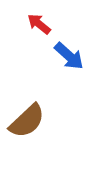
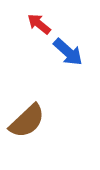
blue arrow: moved 1 px left, 4 px up
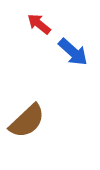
blue arrow: moved 5 px right
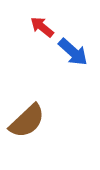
red arrow: moved 3 px right, 3 px down
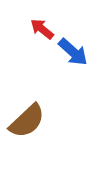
red arrow: moved 2 px down
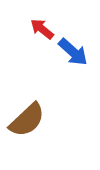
brown semicircle: moved 1 px up
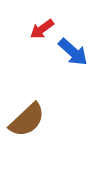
red arrow: rotated 75 degrees counterclockwise
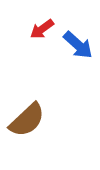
blue arrow: moved 5 px right, 7 px up
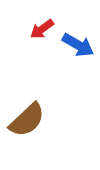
blue arrow: rotated 12 degrees counterclockwise
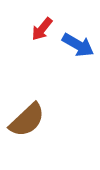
red arrow: rotated 15 degrees counterclockwise
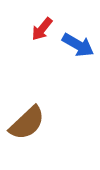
brown semicircle: moved 3 px down
